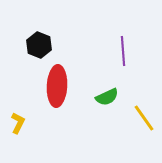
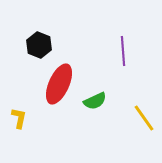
red ellipse: moved 2 px right, 2 px up; rotated 21 degrees clockwise
green semicircle: moved 12 px left, 4 px down
yellow L-shape: moved 1 px right, 5 px up; rotated 15 degrees counterclockwise
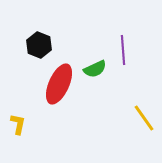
purple line: moved 1 px up
green semicircle: moved 32 px up
yellow L-shape: moved 1 px left, 6 px down
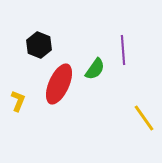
green semicircle: rotated 30 degrees counterclockwise
yellow L-shape: moved 23 px up; rotated 10 degrees clockwise
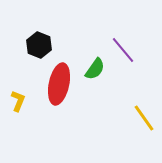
purple line: rotated 36 degrees counterclockwise
red ellipse: rotated 12 degrees counterclockwise
